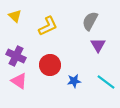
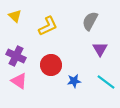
purple triangle: moved 2 px right, 4 px down
red circle: moved 1 px right
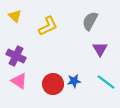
red circle: moved 2 px right, 19 px down
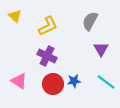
purple triangle: moved 1 px right
purple cross: moved 31 px right
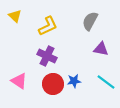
purple triangle: rotated 49 degrees counterclockwise
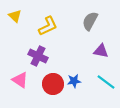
purple triangle: moved 2 px down
purple cross: moved 9 px left
pink triangle: moved 1 px right, 1 px up
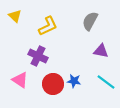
blue star: rotated 16 degrees clockwise
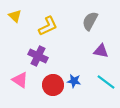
red circle: moved 1 px down
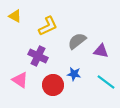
yellow triangle: rotated 16 degrees counterclockwise
gray semicircle: moved 13 px left, 20 px down; rotated 24 degrees clockwise
blue star: moved 7 px up
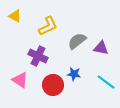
purple triangle: moved 3 px up
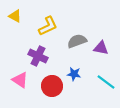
gray semicircle: rotated 18 degrees clockwise
red circle: moved 1 px left, 1 px down
